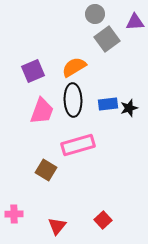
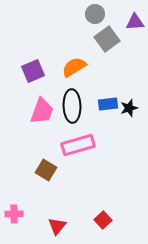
black ellipse: moved 1 px left, 6 px down
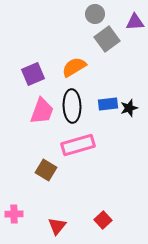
purple square: moved 3 px down
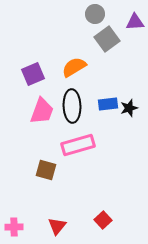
brown square: rotated 15 degrees counterclockwise
pink cross: moved 13 px down
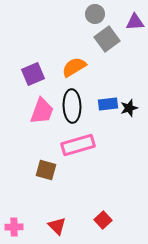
red triangle: rotated 24 degrees counterclockwise
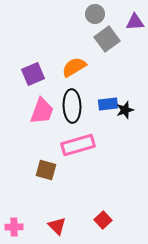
black star: moved 4 px left, 2 px down
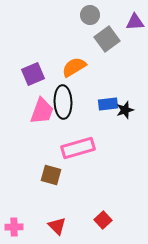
gray circle: moved 5 px left, 1 px down
black ellipse: moved 9 px left, 4 px up
pink rectangle: moved 3 px down
brown square: moved 5 px right, 5 px down
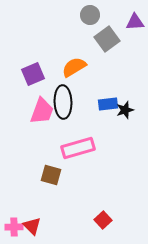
red triangle: moved 25 px left
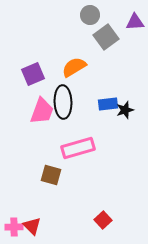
gray square: moved 1 px left, 2 px up
